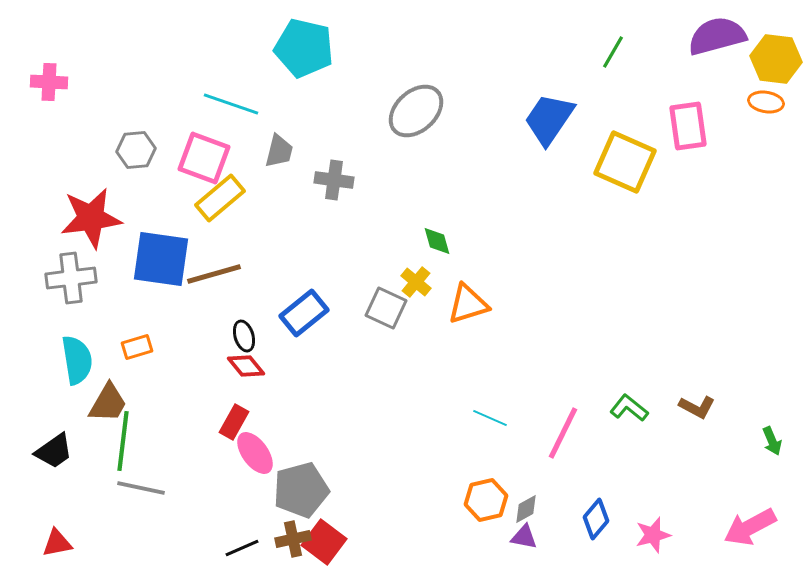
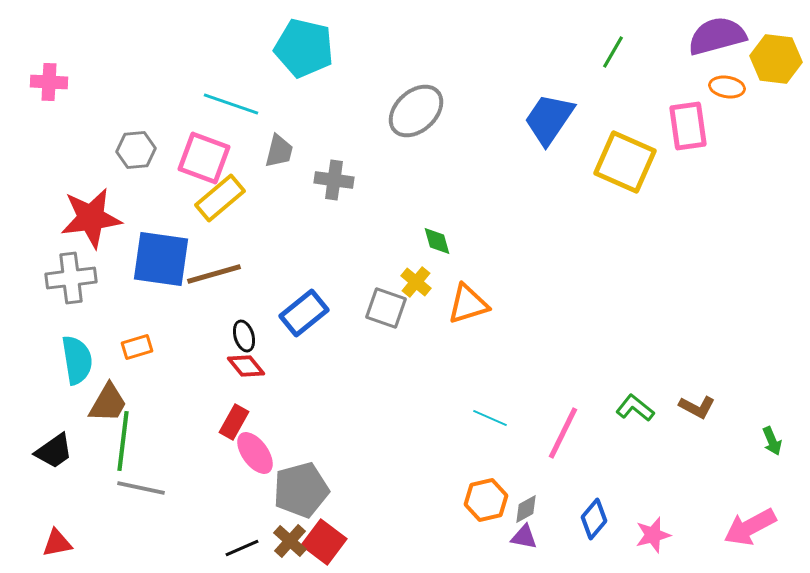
orange ellipse at (766, 102): moved 39 px left, 15 px up
gray square at (386, 308): rotated 6 degrees counterclockwise
green L-shape at (629, 408): moved 6 px right
blue diamond at (596, 519): moved 2 px left
brown cross at (293, 539): moved 3 px left, 2 px down; rotated 36 degrees counterclockwise
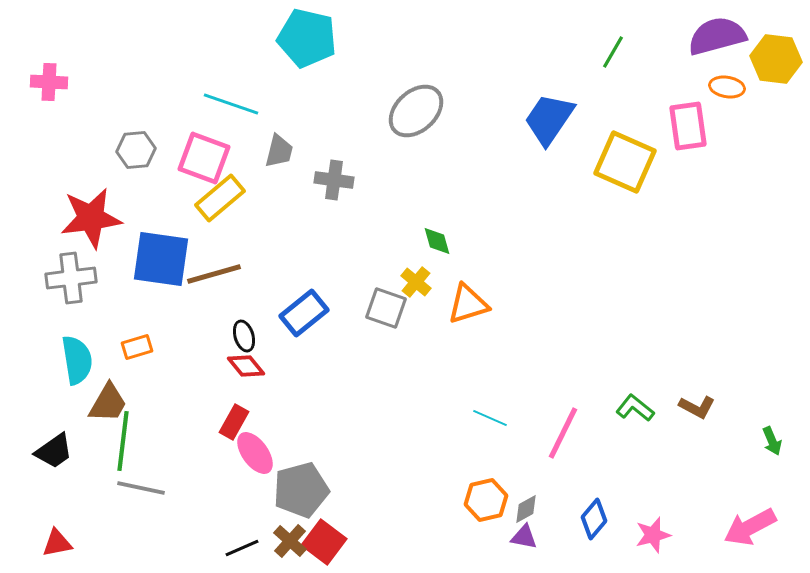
cyan pentagon at (304, 48): moved 3 px right, 10 px up
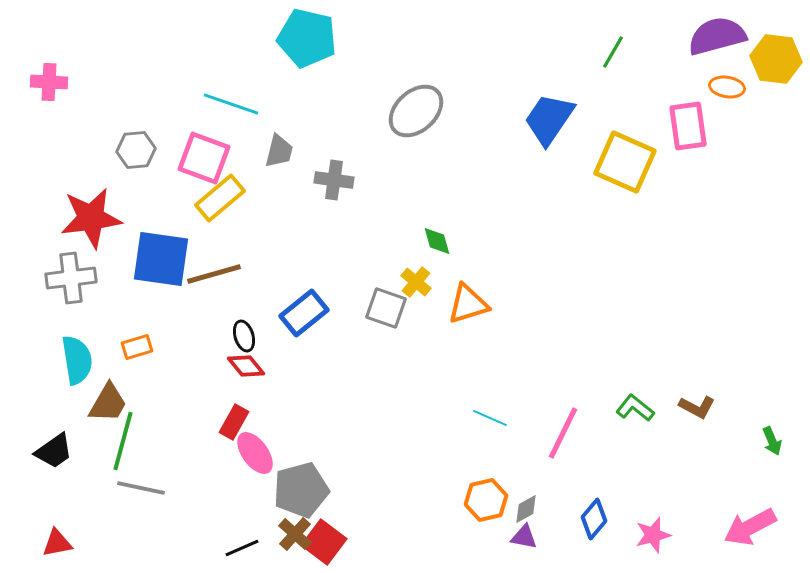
green line at (123, 441): rotated 8 degrees clockwise
brown cross at (290, 541): moved 5 px right, 7 px up
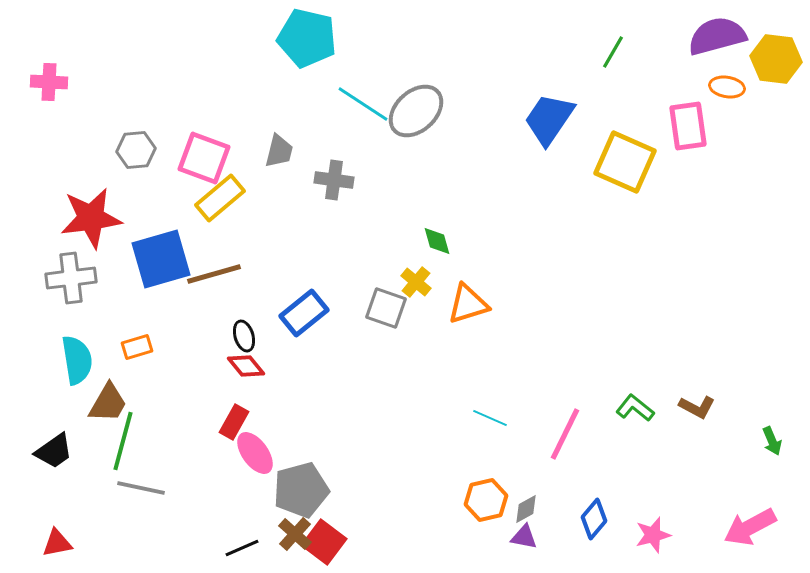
cyan line at (231, 104): moved 132 px right; rotated 14 degrees clockwise
blue square at (161, 259): rotated 24 degrees counterclockwise
pink line at (563, 433): moved 2 px right, 1 px down
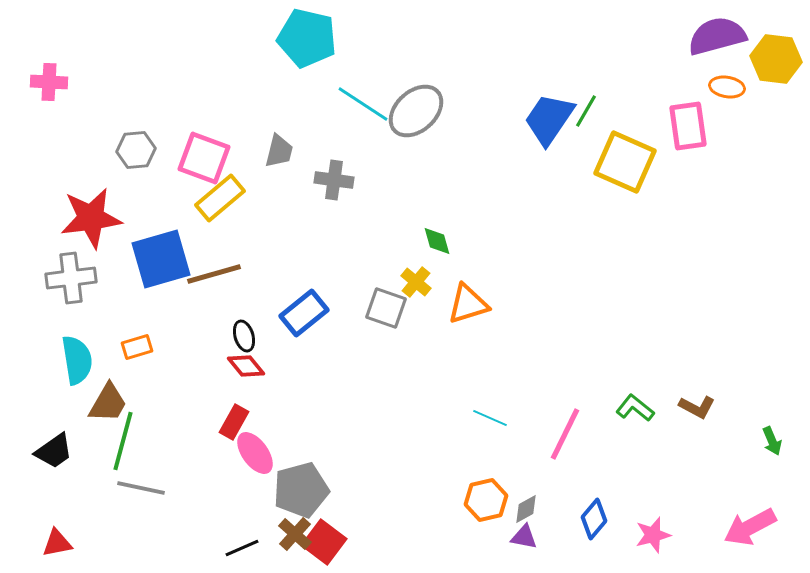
green line at (613, 52): moved 27 px left, 59 px down
